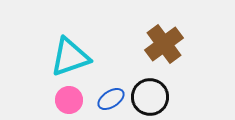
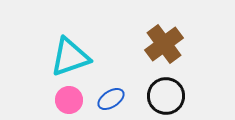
black circle: moved 16 px right, 1 px up
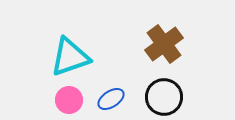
black circle: moved 2 px left, 1 px down
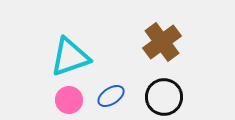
brown cross: moved 2 px left, 2 px up
blue ellipse: moved 3 px up
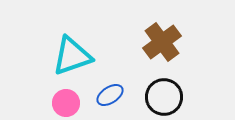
cyan triangle: moved 2 px right, 1 px up
blue ellipse: moved 1 px left, 1 px up
pink circle: moved 3 px left, 3 px down
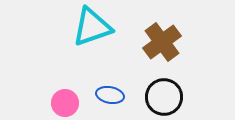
cyan triangle: moved 20 px right, 29 px up
blue ellipse: rotated 44 degrees clockwise
pink circle: moved 1 px left
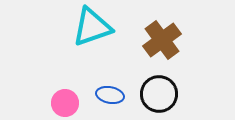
brown cross: moved 2 px up
black circle: moved 5 px left, 3 px up
